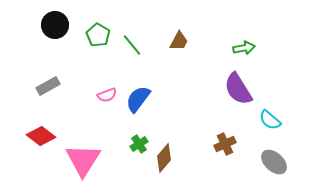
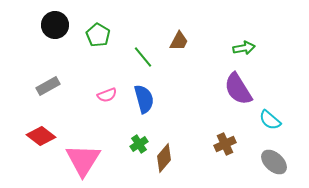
green line: moved 11 px right, 12 px down
blue semicircle: moved 6 px right; rotated 128 degrees clockwise
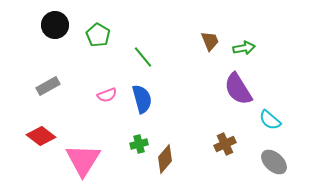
brown trapezoid: moved 31 px right; rotated 50 degrees counterclockwise
blue semicircle: moved 2 px left
green cross: rotated 18 degrees clockwise
brown diamond: moved 1 px right, 1 px down
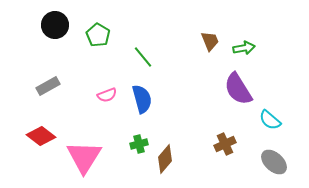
pink triangle: moved 1 px right, 3 px up
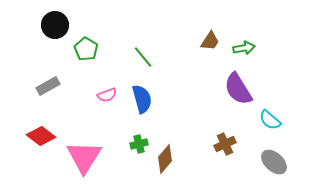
green pentagon: moved 12 px left, 14 px down
brown trapezoid: rotated 55 degrees clockwise
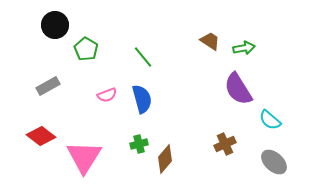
brown trapezoid: rotated 90 degrees counterclockwise
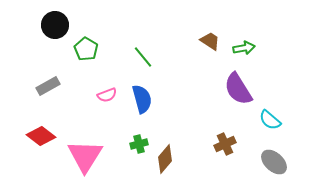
pink triangle: moved 1 px right, 1 px up
